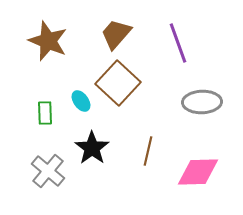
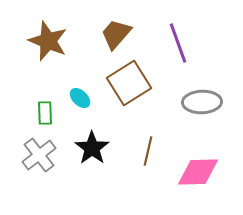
brown square: moved 11 px right; rotated 15 degrees clockwise
cyan ellipse: moved 1 px left, 3 px up; rotated 10 degrees counterclockwise
gray cross: moved 9 px left, 16 px up; rotated 12 degrees clockwise
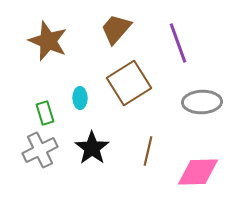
brown trapezoid: moved 5 px up
cyan ellipse: rotated 45 degrees clockwise
green rectangle: rotated 15 degrees counterclockwise
gray cross: moved 1 px right, 5 px up; rotated 12 degrees clockwise
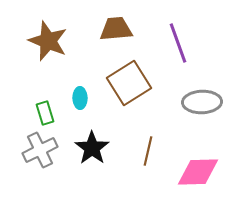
brown trapezoid: rotated 44 degrees clockwise
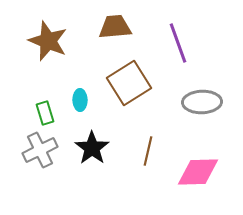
brown trapezoid: moved 1 px left, 2 px up
cyan ellipse: moved 2 px down
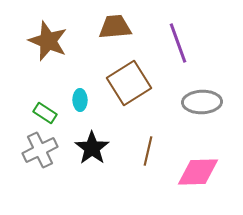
green rectangle: rotated 40 degrees counterclockwise
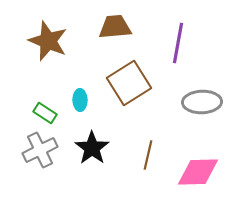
purple line: rotated 30 degrees clockwise
brown line: moved 4 px down
